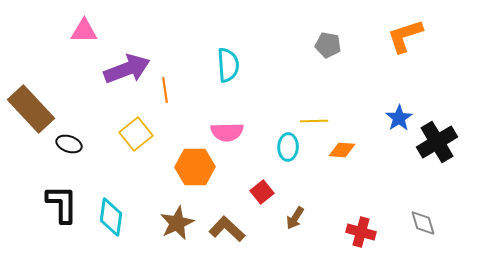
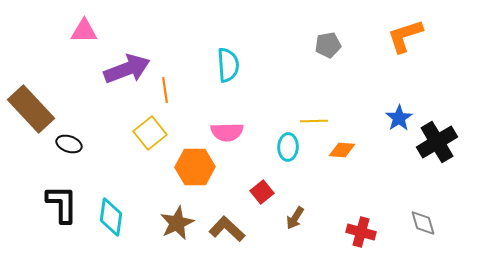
gray pentagon: rotated 20 degrees counterclockwise
yellow square: moved 14 px right, 1 px up
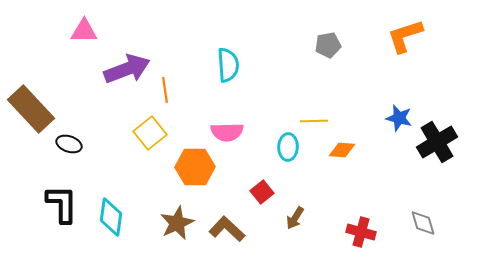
blue star: rotated 24 degrees counterclockwise
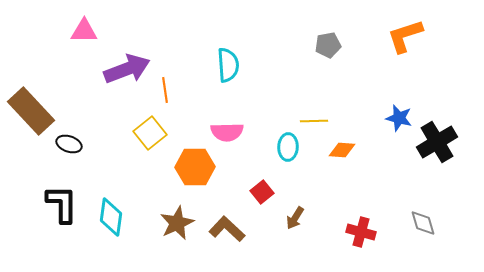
brown rectangle: moved 2 px down
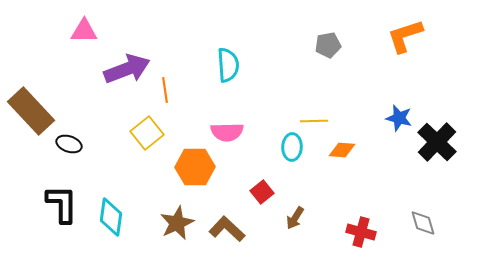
yellow square: moved 3 px left
black cross: rotated 15 degrees counterclockwise
cyan ellipse: moved 4 px right
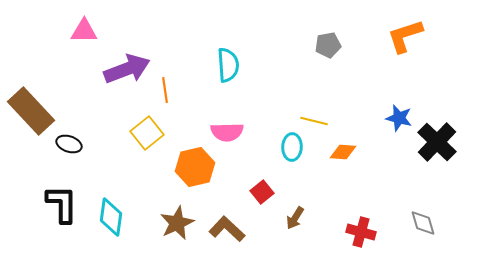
yellow line: rotated 16 degrees clockwise
orange diamond: moved 1 px right, 2 px down
orange hexagon: rotated 12 degrees counterclockwise
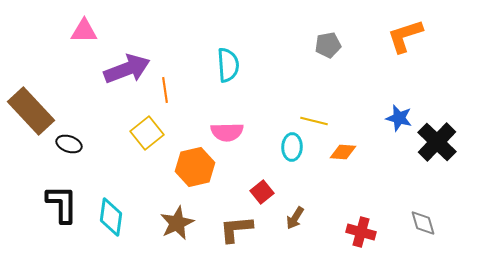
brown L-shape: moved 9 px right; rotated 48 degrees counterclockwise
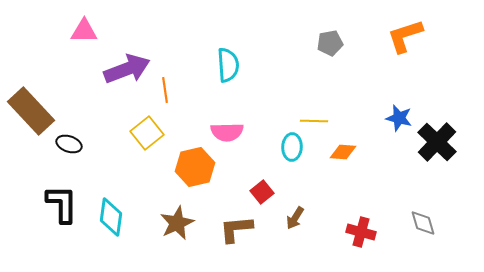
gray pentagon: moved 2 px right, 2 px up
yellow line: rotated 12 degrees counterclockwise
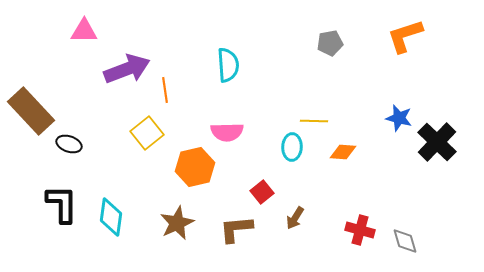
gray diamond: moved 18 px left, 18 px down
red cross: moved 1 px left, 2 px up
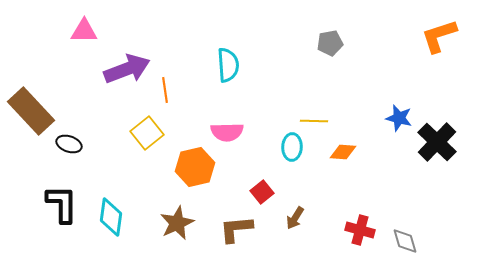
orange L-shape: moved 34 px right
